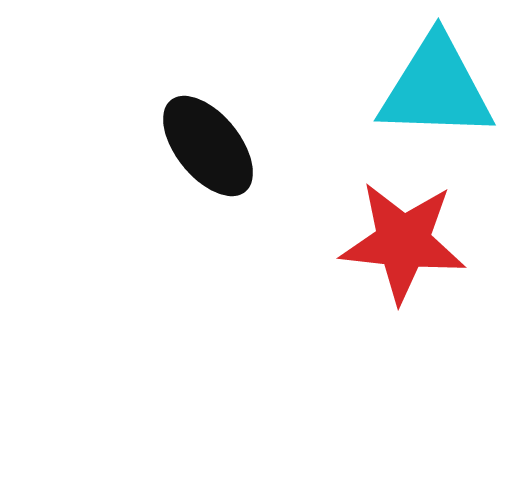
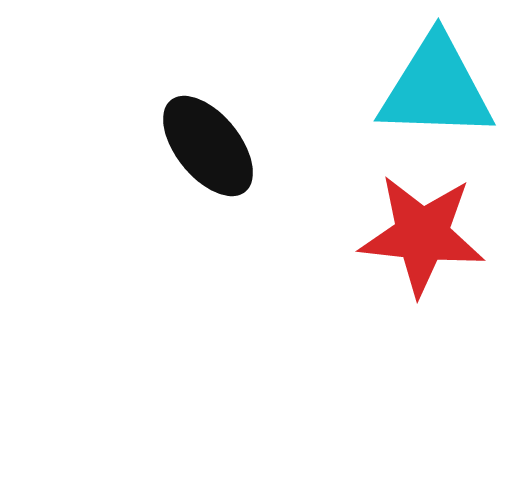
red star: moved 19 px right, 7 px up
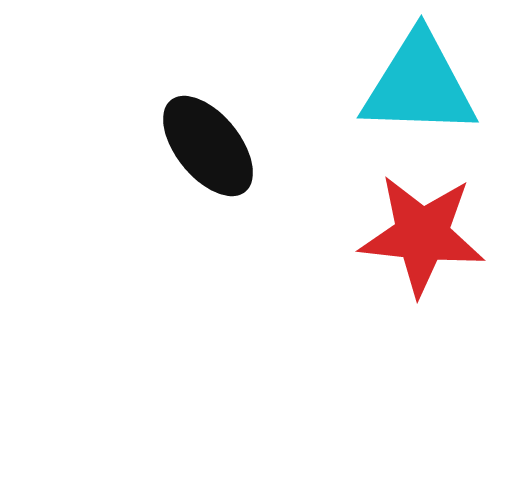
cyan triangle: moved 17 px left, 3 px up
